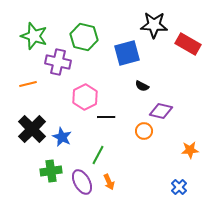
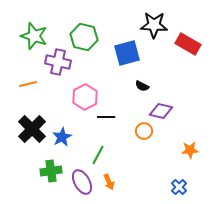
blue star: rotated 18 degrees clockwise
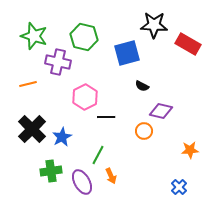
orange arrow: moved 2 px right, 6 px up
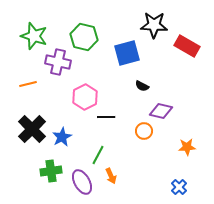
red rectangle: moved 1 px left, 2 px down
orange star: moved 3 px left, 3 px up
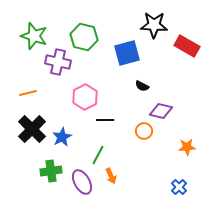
orange line: moved 9 px down
black line: moved 1 px left, 3 px down
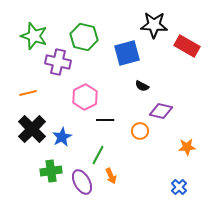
orange circle: moved 4 px left
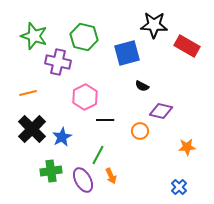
purple ellipse: moved 1 px right, 2 px up
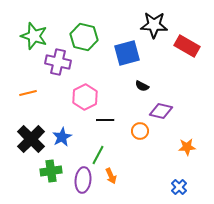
black cross: moved 1 px left, 10 px down
purple ellipse: rotated 35 degrees clockwise
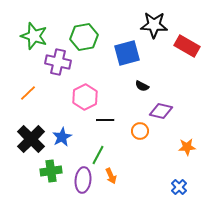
green hexagon: rotated 24 degrees counterclockwise
orange line: rotated 30 degrees counterclockwise
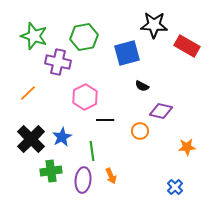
green line: moved 6 px left, 4 px up; rotated 36 degrees counterclockwise
blue cross: moved 4 px left
